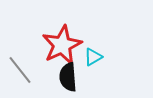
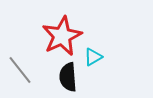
red star: moved 9 px up
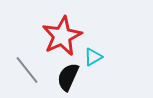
gray line: moved 7 px right
black semicircle: rotated 28 degrees clockwise
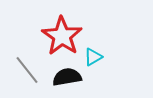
red star: rotated 12 degrees counterclockwise
black semicircle: moved 1 px left; rotated 56 degrees clockwise
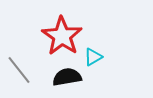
gray line: moved 8 px left
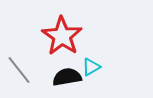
cyan triangle: moved 2 px left, 10 px down
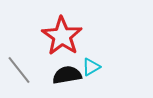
black semicircle: moved 2 px up
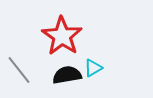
cyan triangle: moved 2 px right, 1 px down
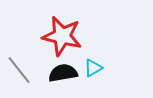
red star: rotated 21 degrees counterclockwise
black semicircle: moved 4 px left, 2 px up
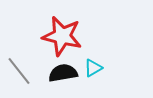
gray line: moved 1 px down
